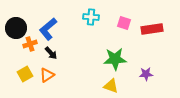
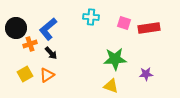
red rectangle: moved 3 px left, 1 px up
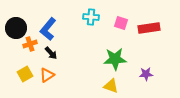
pink square: moved 3 px left
blue L-shape: rotated 10 degrees counterclockwise
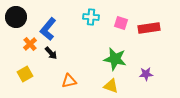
black circle: moved 11 px up
orange cross: rotated 24 degrees counterclockwise
green star: rotated 15 degrees clockwise
orange triangle: moved 22 px right, 6 px down; rotated 21 degrees clockwise
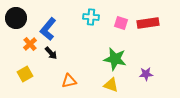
black circle: moved 1 px down
red rectangle: moved 1 px left, 5 px up
yellow triangle: moved 1 px up
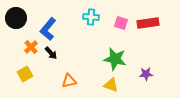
orange cross: moved 1 px right, 3 px down
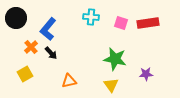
yellow triangle: rotated 35 degrees clockwise
